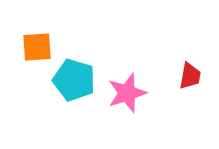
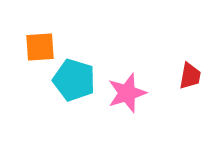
orange square: moved 3 px right
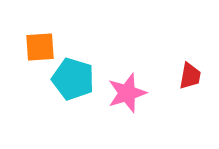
cyan pentagon: moved 1 px left, 1 px up
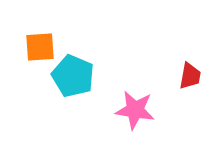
cyan pentagon: moved 3 px up; rotated 6 degrees clockwise
pink star: moved 8 px right, 17 px down; rotated 27 degrees clockwise
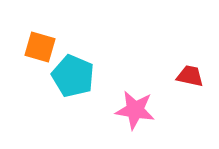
orange square: rotated 20 degrees clockwise
red trapezoid: rotated 88 degrees counterclockwise
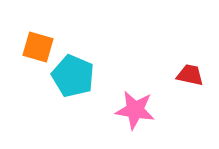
orange square: moved 2 px left
red trapezoid: moved 1 px up
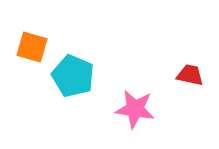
orange square: moved 6 px left
pink star: moved 1 px up
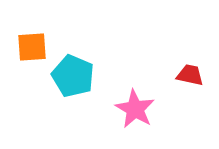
orange square: rotated 20 degrees counterclockwise
pink star: rotated 21 degrees clockwise
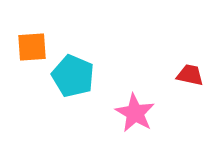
pink star: moved 4 px down
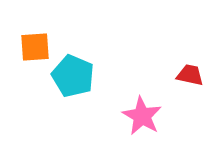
orange square: moved 3 px right
pink star: moved 7 px right, 3 px down
